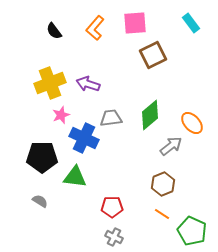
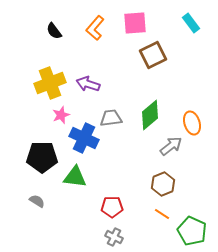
orange ellipse: rotated 25 degrees clockwise
gray semicircle: moved 3 px left
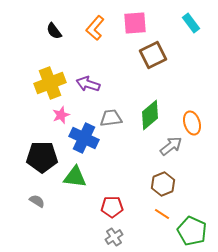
gray cross: rotated 30 degrees clockwise
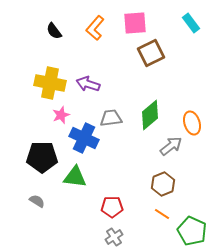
brown square: moved 2 px left, 2 px up
yellow cross: rotated 32 degrees clockwise
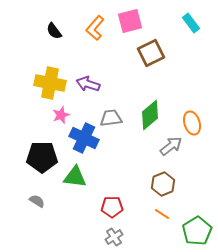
pink square: moved 5 px left, 2 px up; rotated 10 degrees counterclockwise
green pentagon: moved 5 px right; rotated 16 degrees clockwise
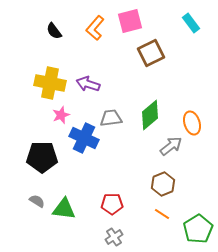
green triangle: moved 11 px left, 32 px down
red pentagon: moved 3 px up
green pentagon: moved 1 px right, 2 px up
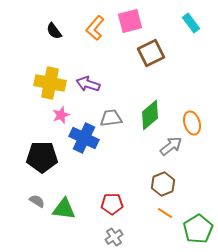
orange line: moved 3 px right, 1 px up
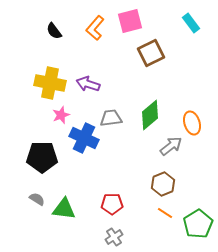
gray semicircle: moved 2 px up
green pentagon: moved 5 px up
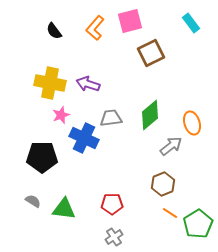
gray semicircle: moved 4 px left, 2 px down
orange line: moved 5 px right
